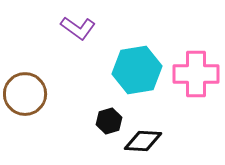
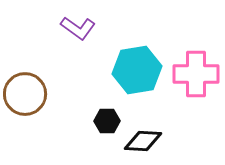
black hexagon: moved 2 px left; rotated 15 degrees clockwise
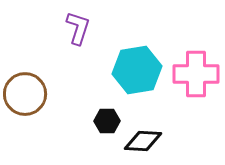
purple L-shape: rotated 108 degrees counterclockwise
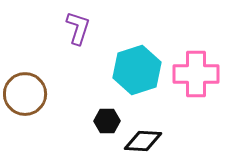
cyan hexagon: rotated 9 degrees counterclockwise
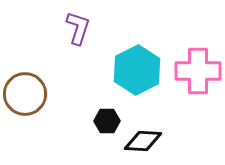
cyan hexagon: rotated 9 degrees counterclockwise
pink cross: moved 2 px right, 3 px up
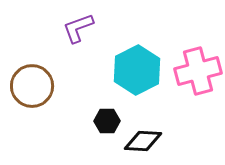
purple L-shape: rotated 128 degrees counterclockwise
pink cross: rotated 15 degrees counterclockwise
brown circle: moved 7 px right, 8 px up
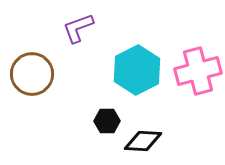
brown circle: moved 12 px up
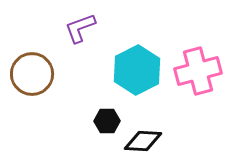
purple L-shape: moved 2 px right
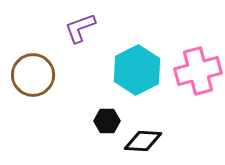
brown circle: moved 1 px right, 1 px down
